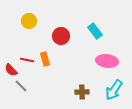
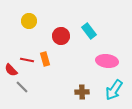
cyan rectangle: moved 6 px left
gray line: moved 1 px right, 1 px down
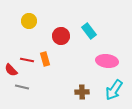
gray line: rotated 32 degrees counterclockwise
